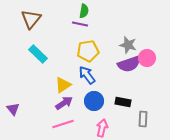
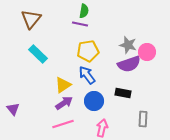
pink circle: moved 6 px up
black rectangle: moved 9 px up
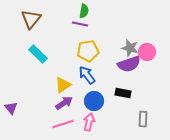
gray star: moved 2 px right, 3 px down
purple triangle: moved 2 px left, 1 px up
pink arrow: moved 13 px left, 6 px up
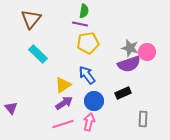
yellow pentagon: moved 8 px up
black rectangle: rotated 35 degrees counterclockwise
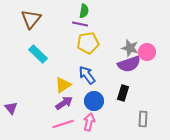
black rectangle: rotated 49 degrees counterclockwise
